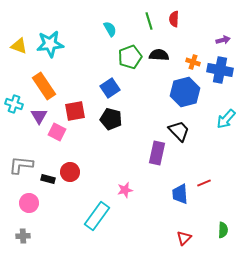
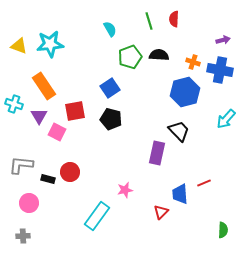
red triangle: moved 23 px left, 26 px up
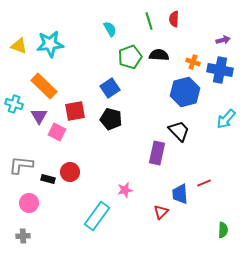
orange rectangle: rotated 12 degrees counterclockwise
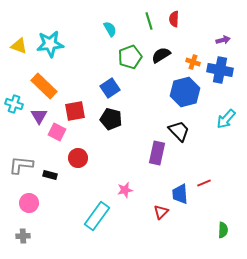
black semicircle: moved 2 px right; rotated 36 degrees counterclockwise
red circle: moved 8 px right, 14 px up
black rectangle: moved 2 px right, 4 px up
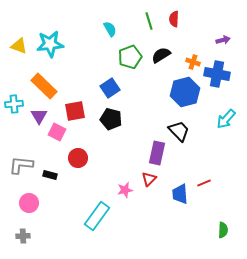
blue cross: moved 3 px left, 4 px down
cyan cross: rotated 24 degrees counterclockwise
red triangle: moved 12 px left, 33 px up
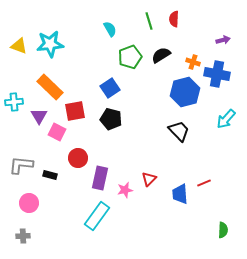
orange rectangle: moved 6 px right, 1 px down
cyan cross: moved 2 px up
purple rectangle: moved 57 px left, 25 px down
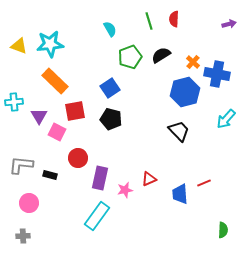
purple arrow: moved 6 px right, 16 px up
orange cross: rotated 24 degrees clockwise
orange rectangle: moved 5 px right, 6 px up
red triangle: rotated 21 degrees clockwise
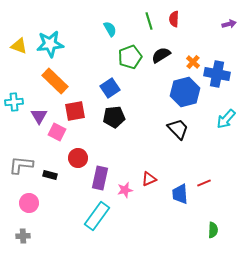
black pentagon: moved 3 px right, 2 px up; rotated 20 degrees counterclockwise
black trapezoid: moved 1 px left, 2 px up
green semicircle: moved 10 px left
